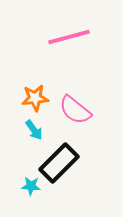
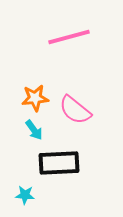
black rectangle: rotated 42 degrees clockwise
cyan star: moved 6 px left, 9 px down
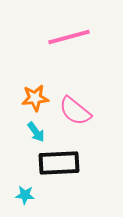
pink semicircle: moved 1 px down
cyan arrow: moved 2 px right, 2 px down
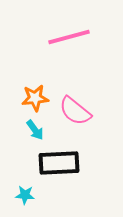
cyan arrow: moved 1 px left, 2 px up
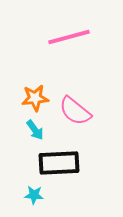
cyan star: moved 9 px right
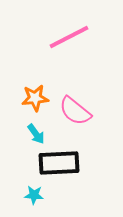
pink line: rotated 12 degrees counterclockwise
cyan arrow: moved 1 px right, 4 px down
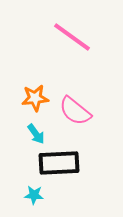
pink line: moved 3 px right; rotated 63 degrees clockwise
